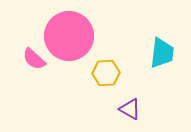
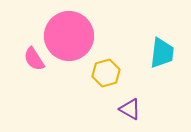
pink semicircle: rotated 15 degrees clockwise
yellow hexagon: rotated 12 degrees counterclockwise
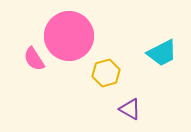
cyan trapezoid: rotated 56 degrees clockwise
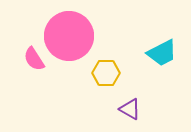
yellow hexagon: rotated 16 degrees clockwise
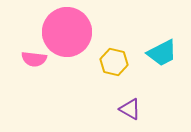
pink circle: moved 2 px left, 4 px up
pink semicircle: rotated 50 degrees counterclockwise
yellow hexagon: moved 8 px right, 11 px up; rotated 12 degrees clockwise
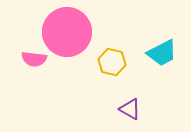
yellow hexagon: moved 2 px left
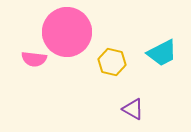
purple triangle: moved 3 px right
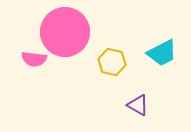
pink circle: moved 2 px left
purple triangle: moved 5 px right, 4 px up
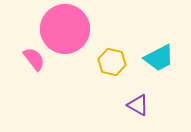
pink circle: moved 3 px up
cyan trapezoid: moved 3 px left, 5 px down
pink semicircle: rotated 135 degrees counterclockwise
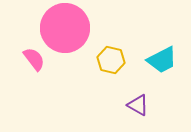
pink circle: moved 1 px up
cyan trapezoid: moved 3 px right, 2 px down
yellow hexagon: moved 1 px left, 2 px up
